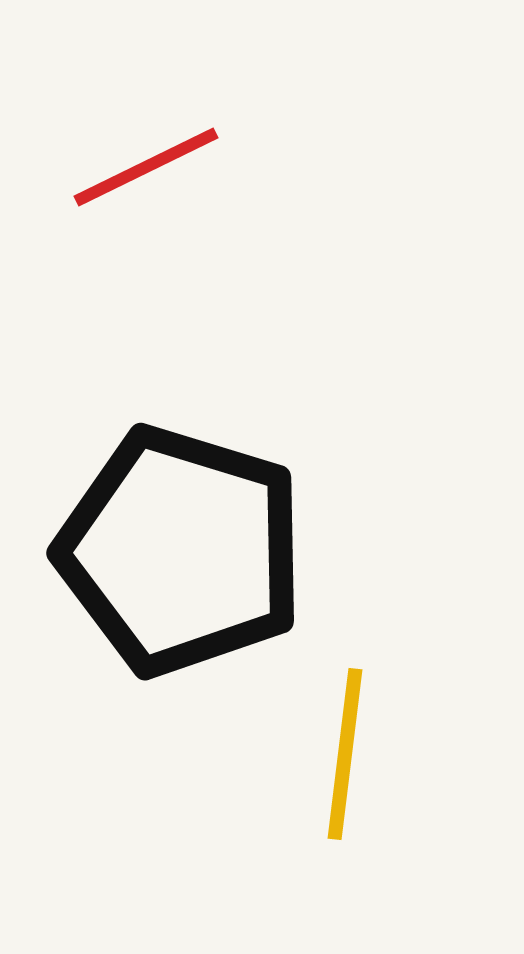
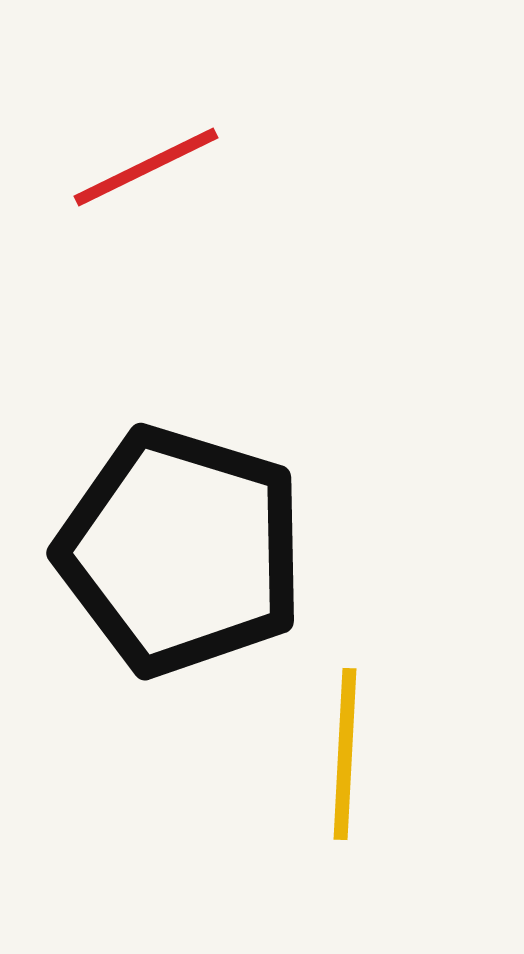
yellow line: rotated 4 degrees counterclockwise
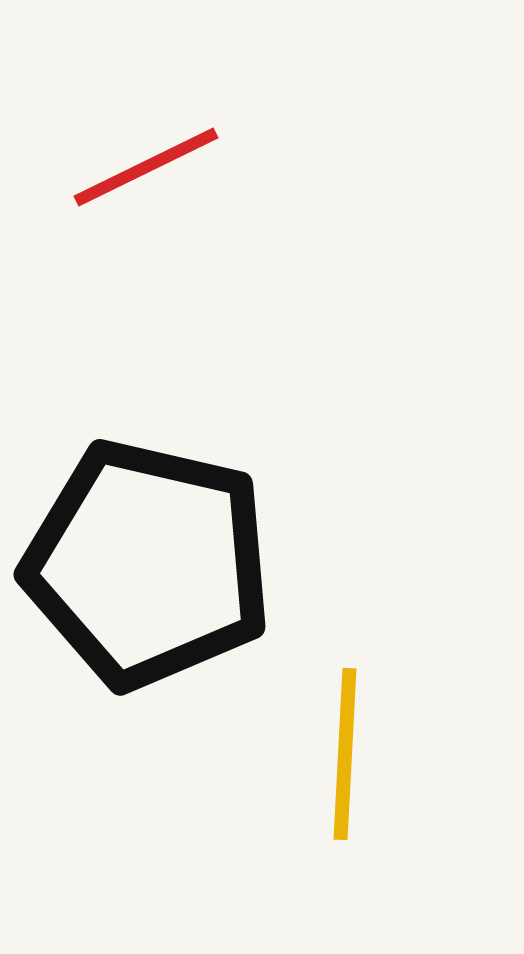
black pentagon: moved 33 px left, 13 px down; rotated 4 degrees counterclockwise
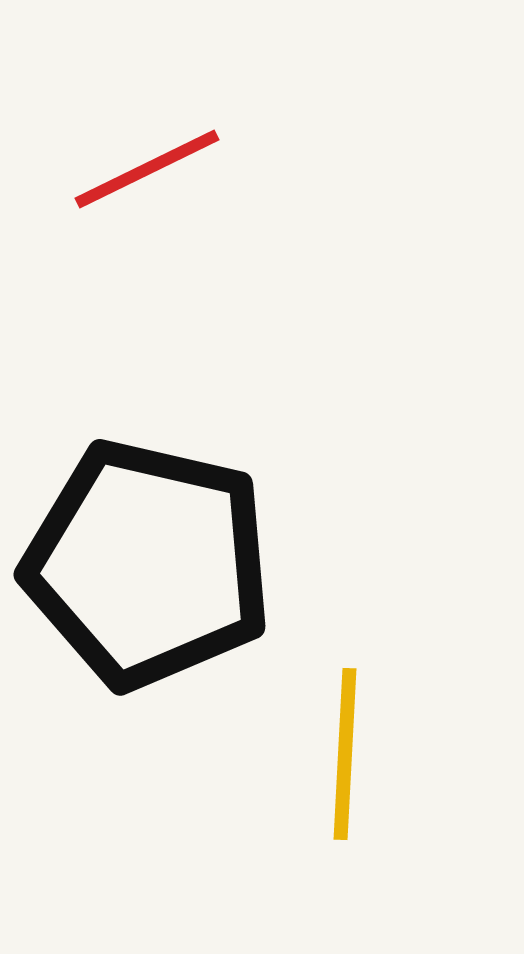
red line: moved 1 px right, 2 px down
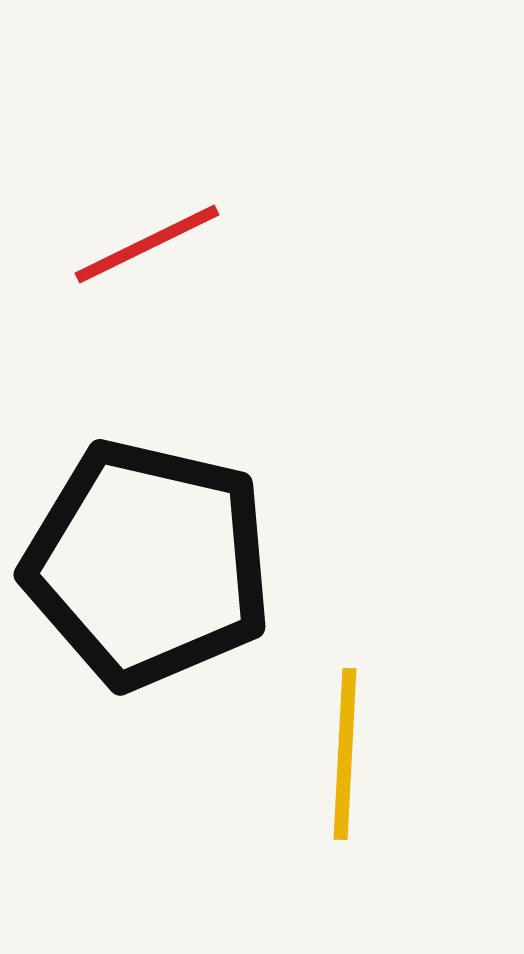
red line: moved 75 px down
